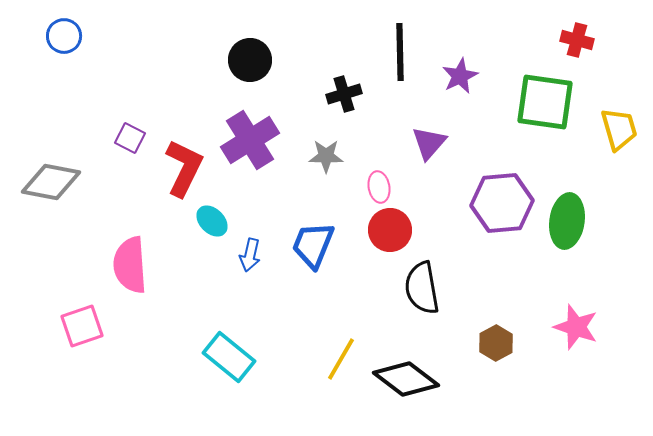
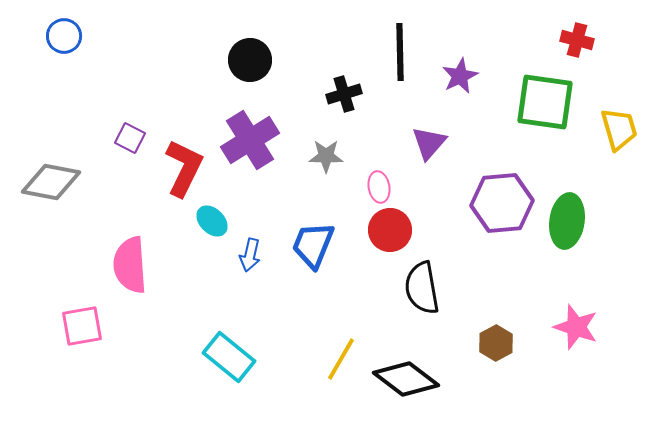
pink square: rotated 9 degrees clockwise
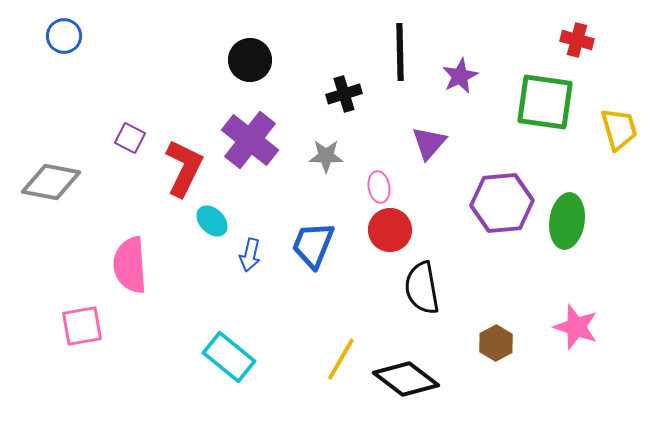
purple cross: rotated 20 degrees counterclockwise
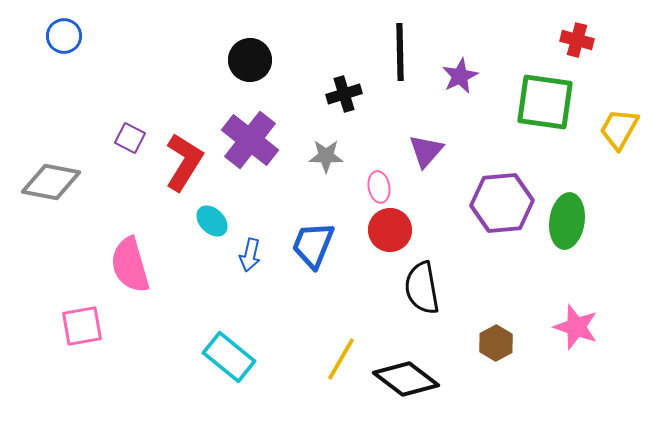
yellow trapezoid: rotated 135 degrees counterclockwise
purple triangle: moved 3 px left, 8 px down
red L-shape: moved 6 px up; rotated 6 degrees clockwise
pink semicircle: rotated 12 degrees counterclockwise
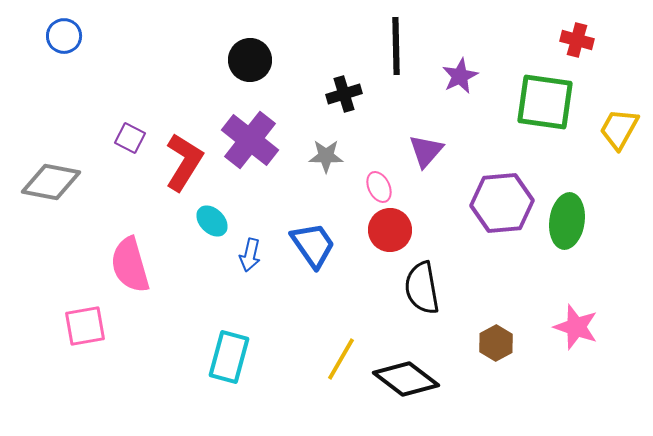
black line: moved 4 px left, 6 px up
pink ellipse: rotated 16 degrees counterclockwise
blue trapezoid: rotated 123 degrees clockwise
pink square: moved 3 px right
cyan rectangle: rotated 66 degrees clockwise
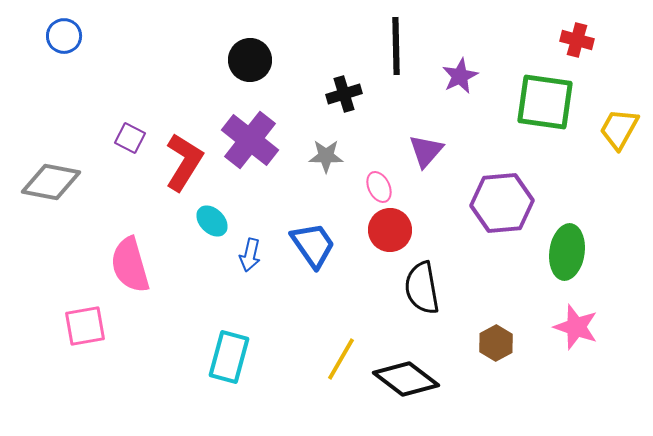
green ellipse: moved 31 px down
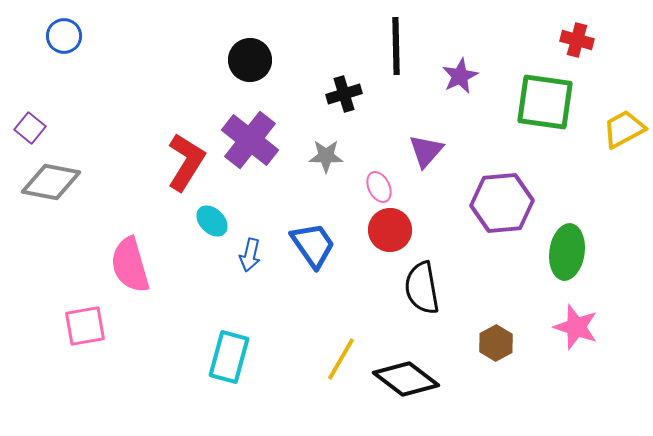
yellow trapezoid: moved 5 px right; rotated 33 degrees clockwise
purple square: moved 100 px left, 10 px up; rotated 12 degrees clockwise
red L-shape: moved 2 px right
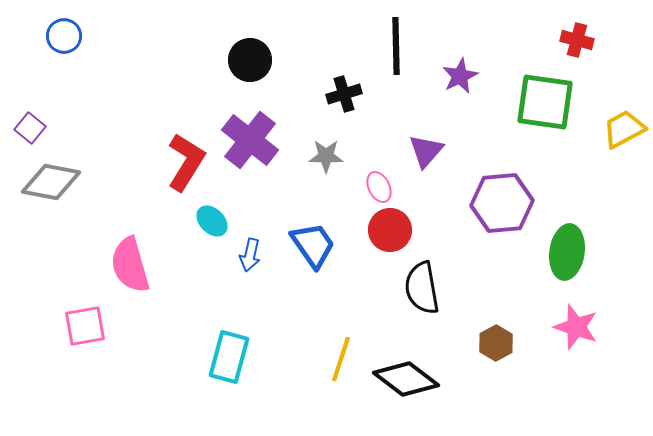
yellow line: rotated 12 degrees counterclockwise
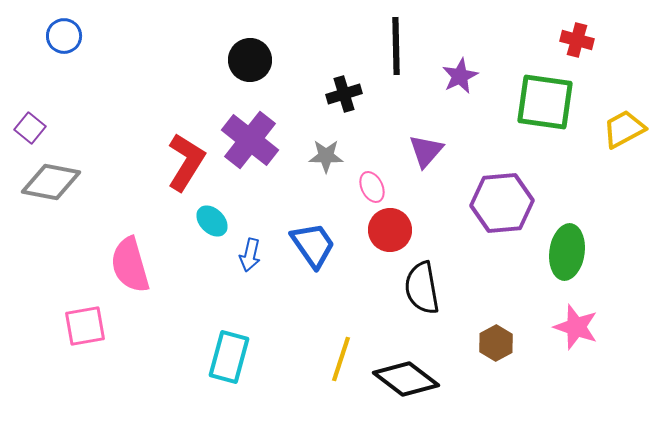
pink ellipse: moved 7 px left
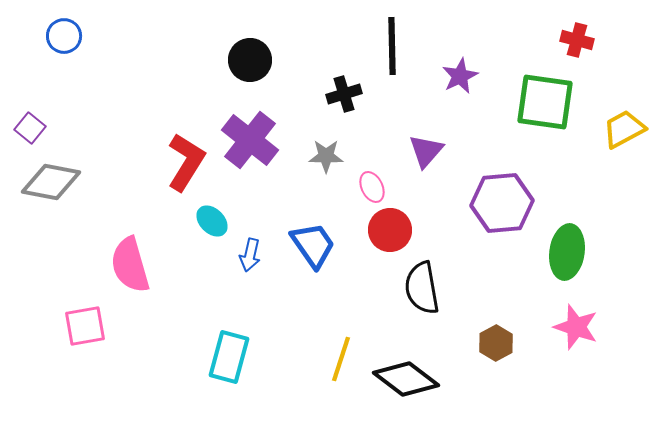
black line: moved 4 px left
